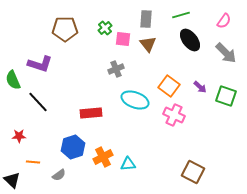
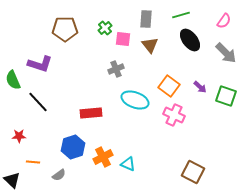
brown triangle: moved 2 px right, 1 px down
cyan triangle: rotated 28 degrees clockwise
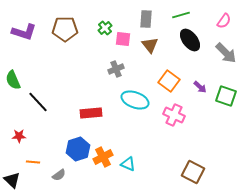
purple L-shape: moved 16 px left, 32 px up
orange square: moved 5 px up
blue hexagon: moved 5 px right, 2 px down
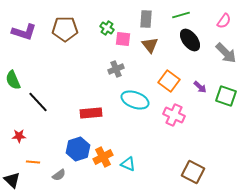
green cross: moved 2 px right; rotated 16 degrees counterclockwise
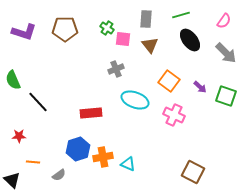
orange cross: rotated 18 degrees clockwise
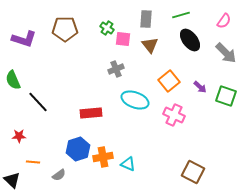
purple L-shape: moved 7 px down
orange square: rotated 15 degrees clockwise
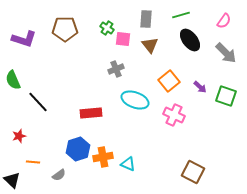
red star: rotated 16 degrees counterclockwise
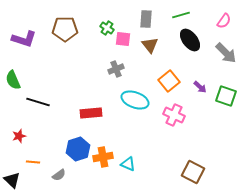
black line: rotated 30 degrees counterclockwise
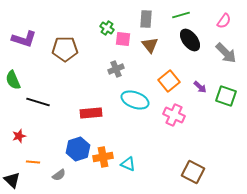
brown pentagon: moved 20 px down
